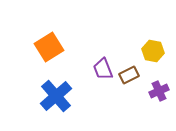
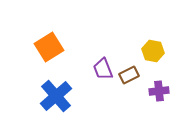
purple cross: rotated 18 degrees clockwise
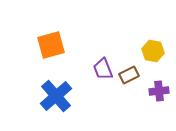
orange square: moved 2 px right, 2 px up; rotated 16 degrees clockwise
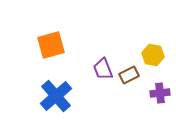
yellow hexagon: moved 4 px down
purple cross: moved 1 px right, 2 px down
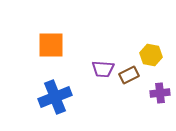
orange square: rotated 16 degrees clockwise
yellow hexagon: moved 2 px left
purple trapezoid: rotated 65 degrees counterclockwise
blue cross: moved 1 px left, 1 px down; rotated 20 degrees clockwise
